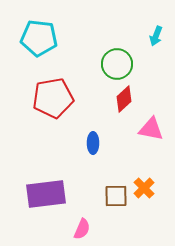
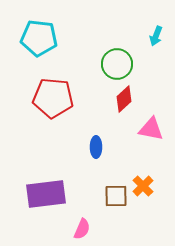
red pentagon: rotated 15 degrees clockwise
blue ellipse: moved 3 px right, 4 px down
orange cross: moved 1 px left, 2 px up
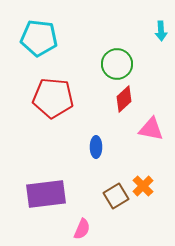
cyan arrow: moved 5 px right, 5 px up; rotated 24 degrees counterclockwise
brown square: rotated 30 degrees counterclockwise
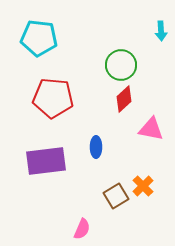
green circle: moved 4 px right, 1 px down
purple rectangle: moved 33 px up
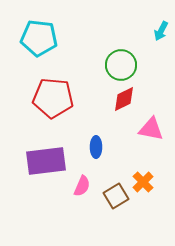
cyan arrow: rotated 30 degrees clockwise
red diamond: rotated 16 degrees clockwise
orange cross: moved 4 px up
pink semicircle: moved 43 px up
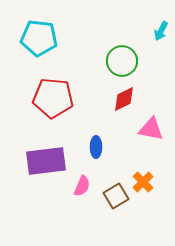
green circle: moved 1 px right, 4 px up
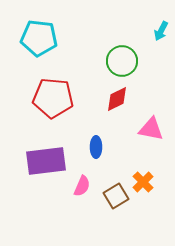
red diamond: moved 7 px left
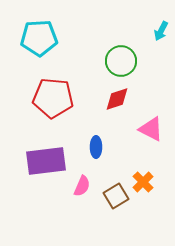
cyan pentagon: rotated 9 degrees counterclockwise
green circle: moved 1 px left
red diamond: rotated 8 degrees clockwise
pink triangle: rotated 16 degrees clockwise
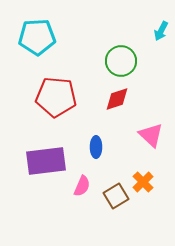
cyan pentagon: moved 2 px left, 1 px up
red pentagon: moved 3 px right, 1 px up
pink triangle: moved 6 px down; rotated 16 degrees clockwise
